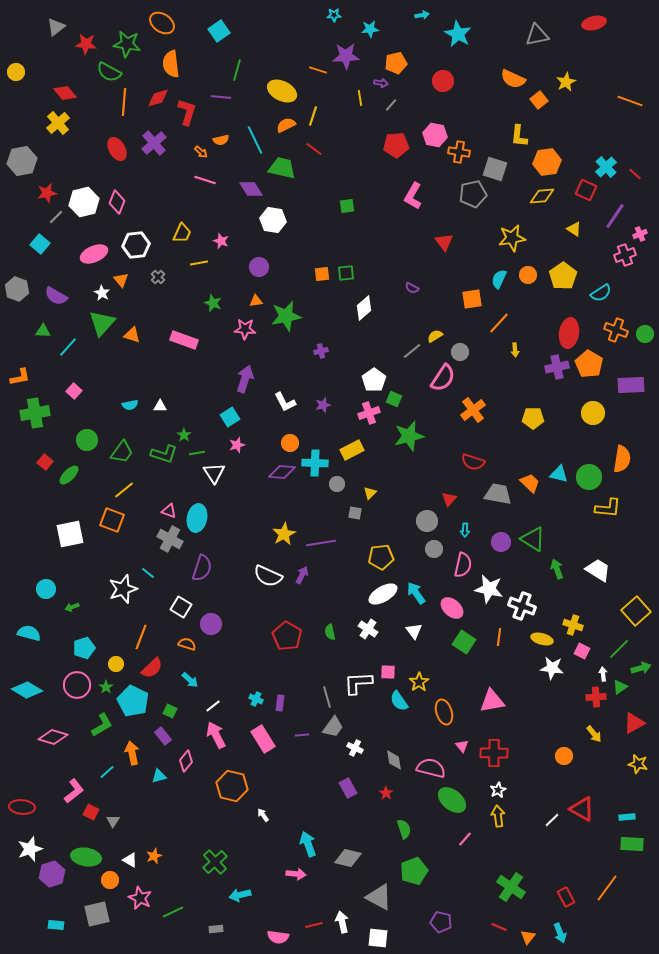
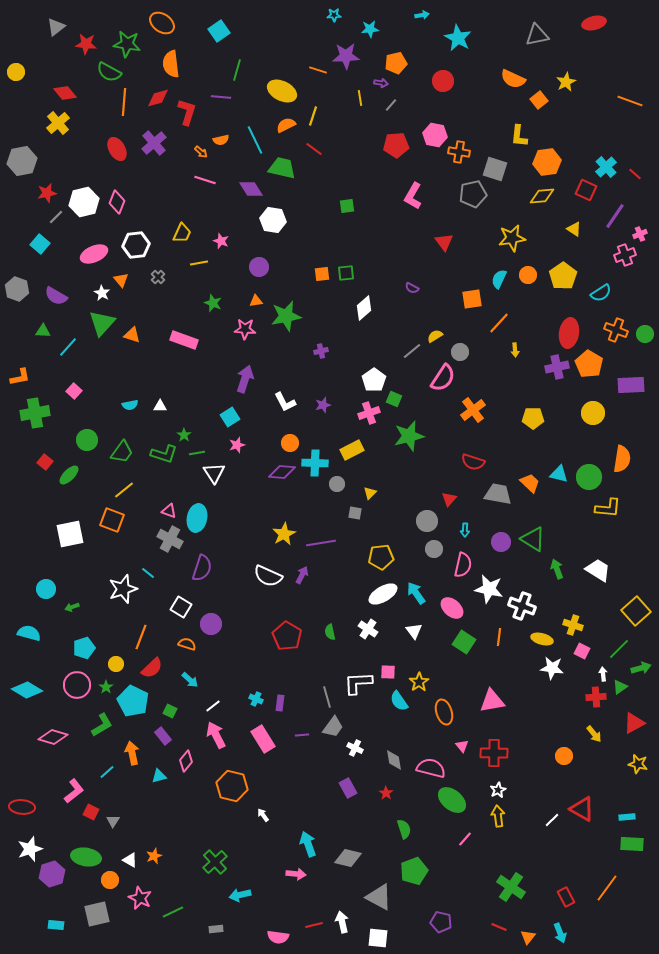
cyan star at (458, 34): moved 4 px down
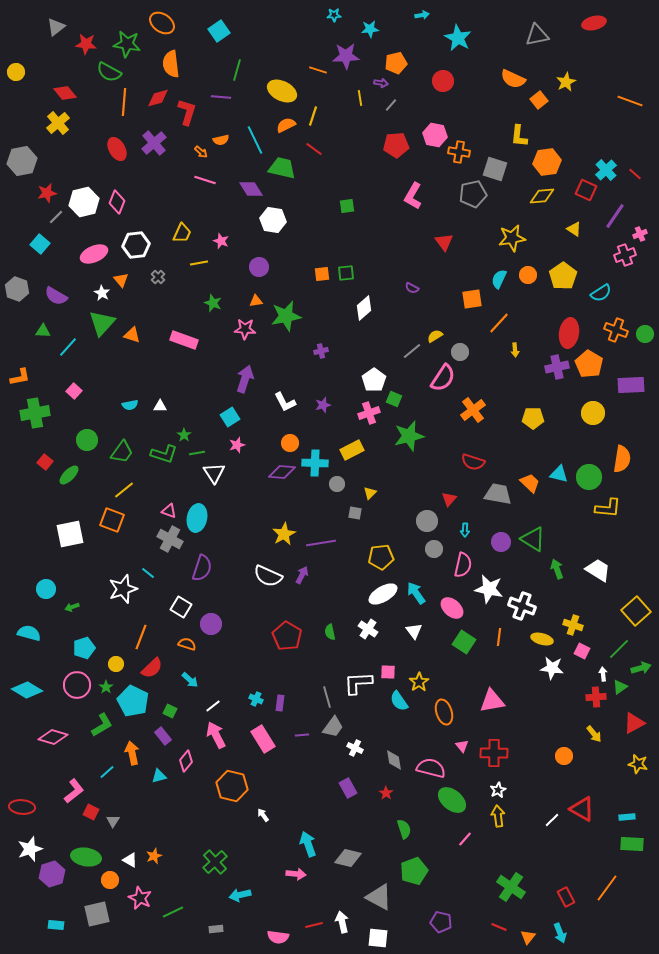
cyan cross at (606, 167): moved 3 px down
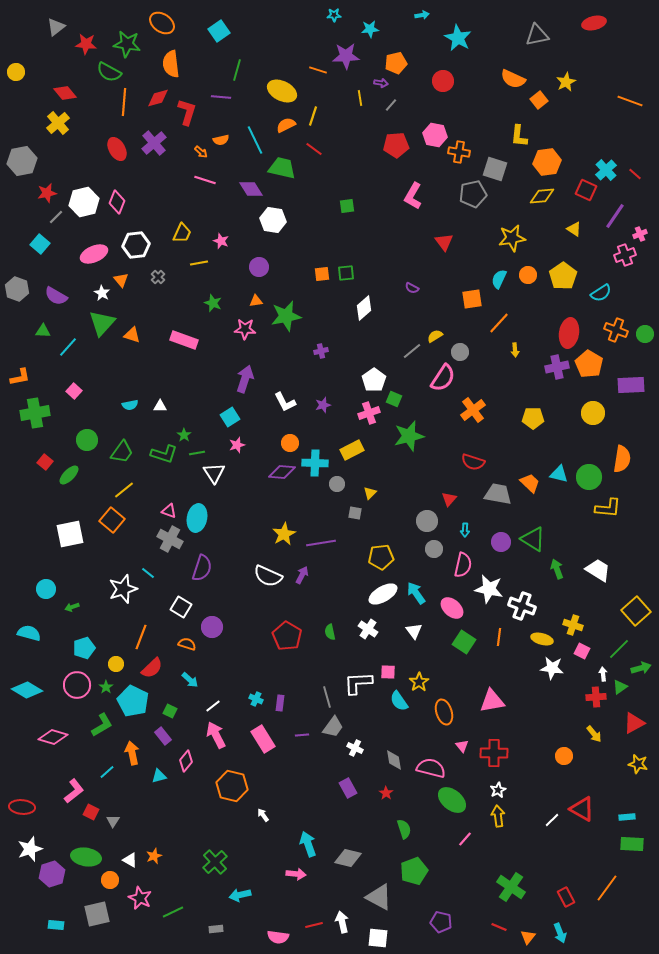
orange square at (112, 520): rotated 20 degrees clockwise
purple circle at (211, 624): moved 1 px right, 3 px down
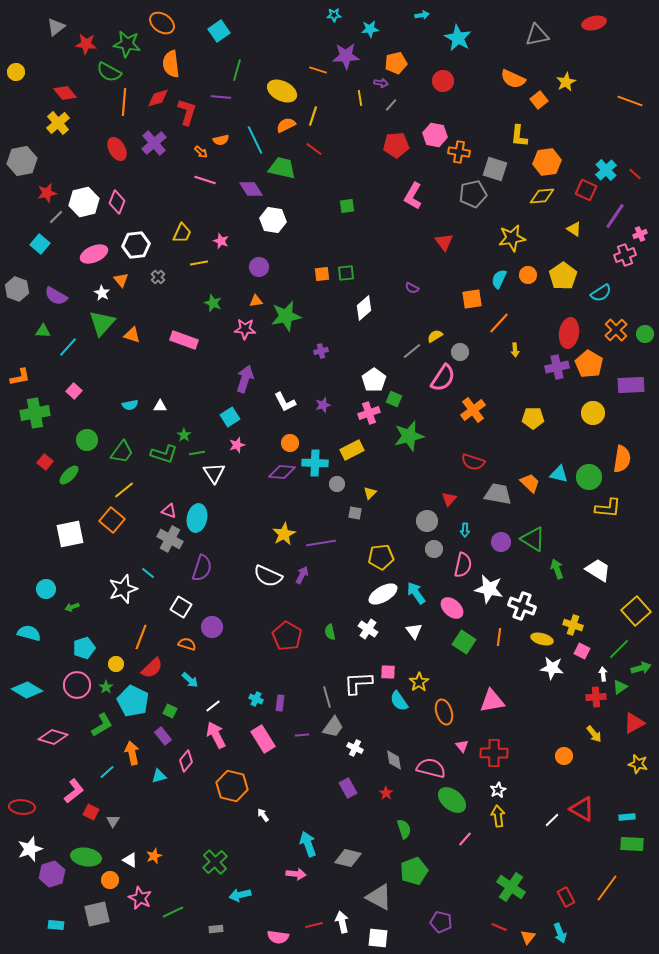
orange cross at (616, 330): rotated 25 degrees clockwise
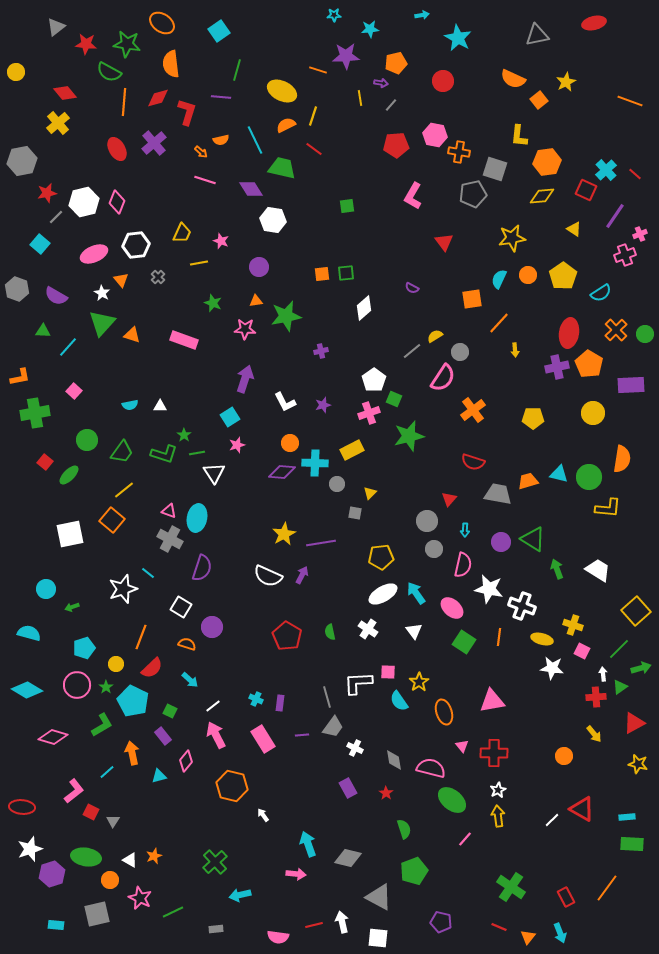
orange trapezoid at (530, 483): moved 2 px left, 2 px up; rotated 60 degrees counterclockwise
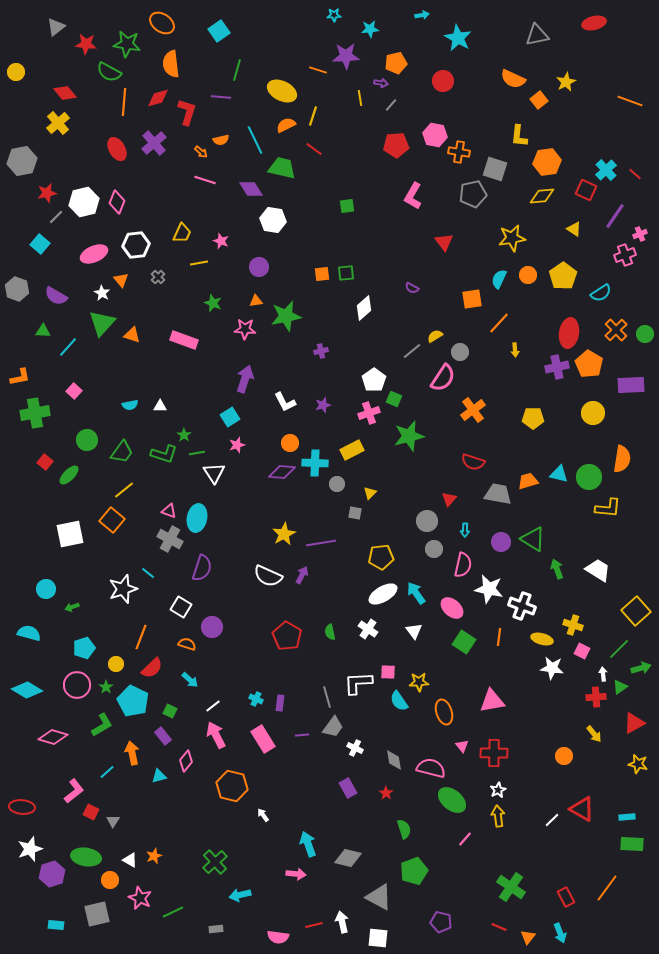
yellow star at (419, 682): rotated 30 degrees clockwise
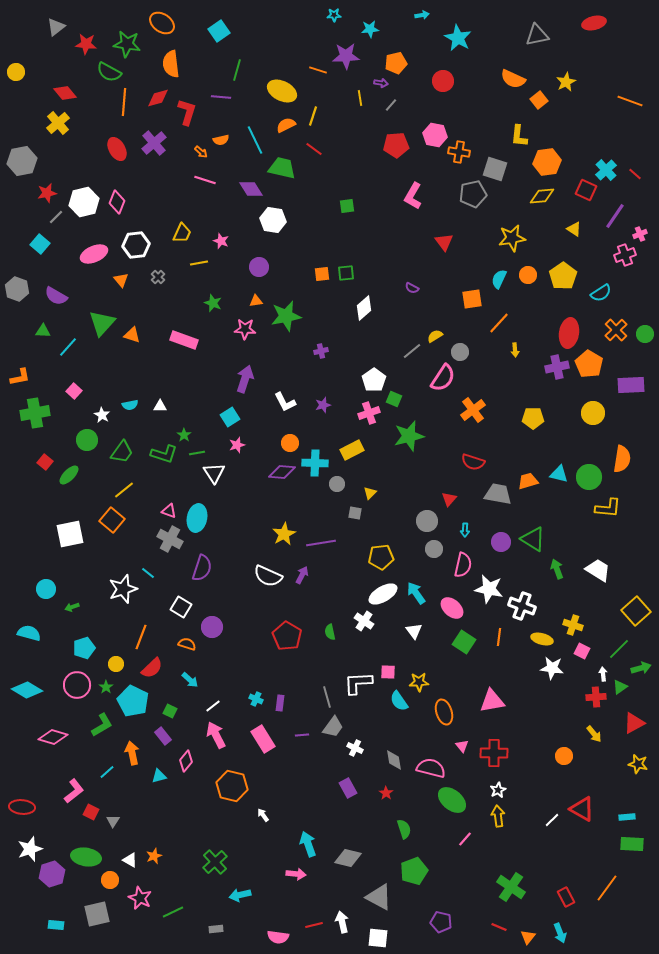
white star at (102, 293): moved 122 px down
white cross at (368, 629): moved 4 px left, 8 px up
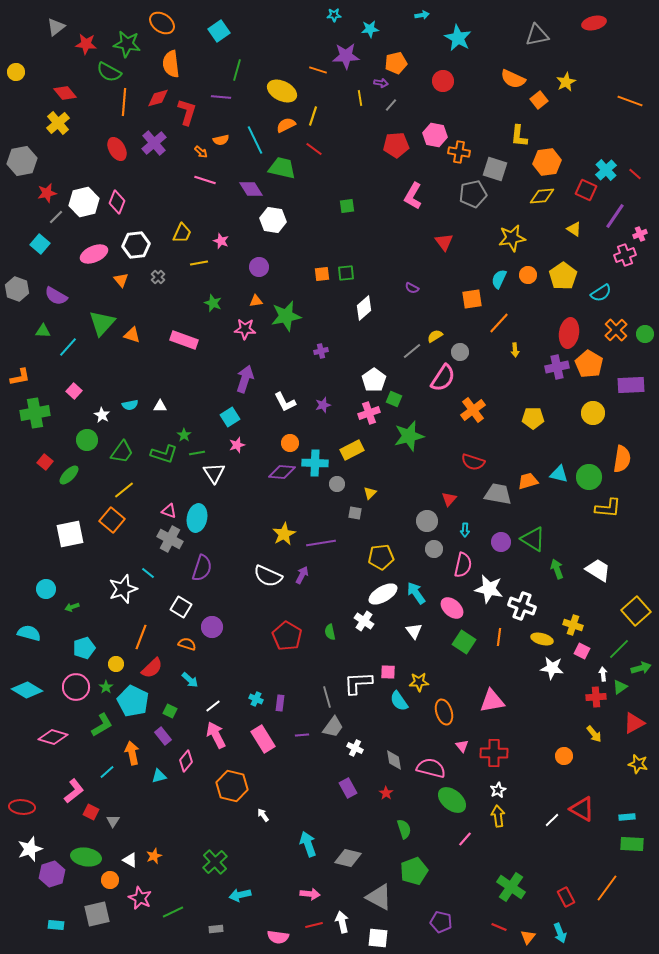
pink circle at (77, 685): moved 1 px left, 2 px down
pink arrow at (296, 874): moved 14 px right, 20 px down
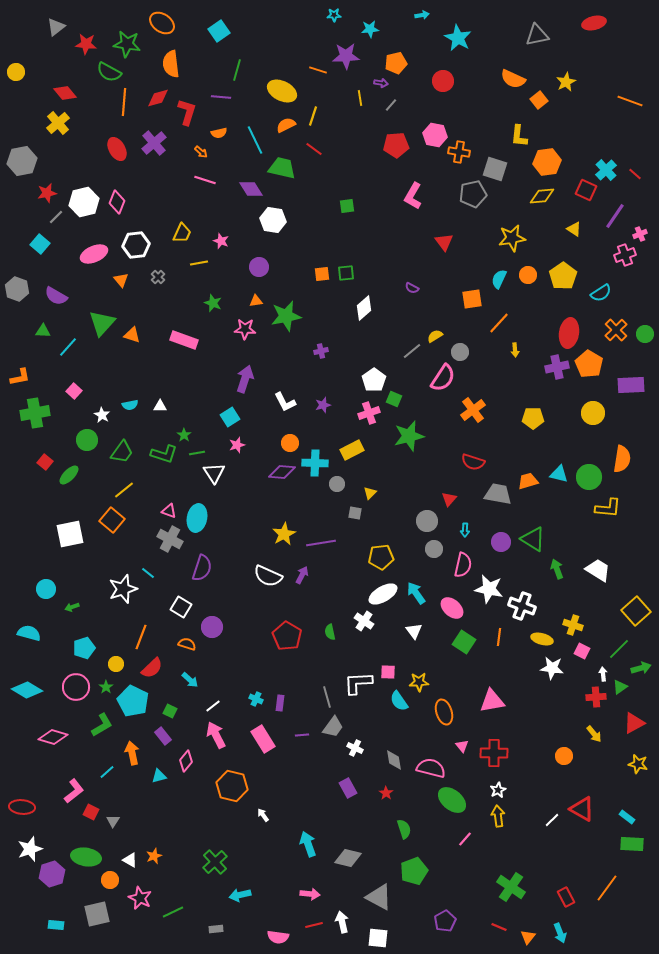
orange semicircle at (221, 140): moved 2 px left, 7 px up
cyan rectangle at (627, 817): rotated 42 degrees clockwise
purple pentagon at (441, 922): moved 4 px right, 1 px up; rotated 30 degrees clockwise
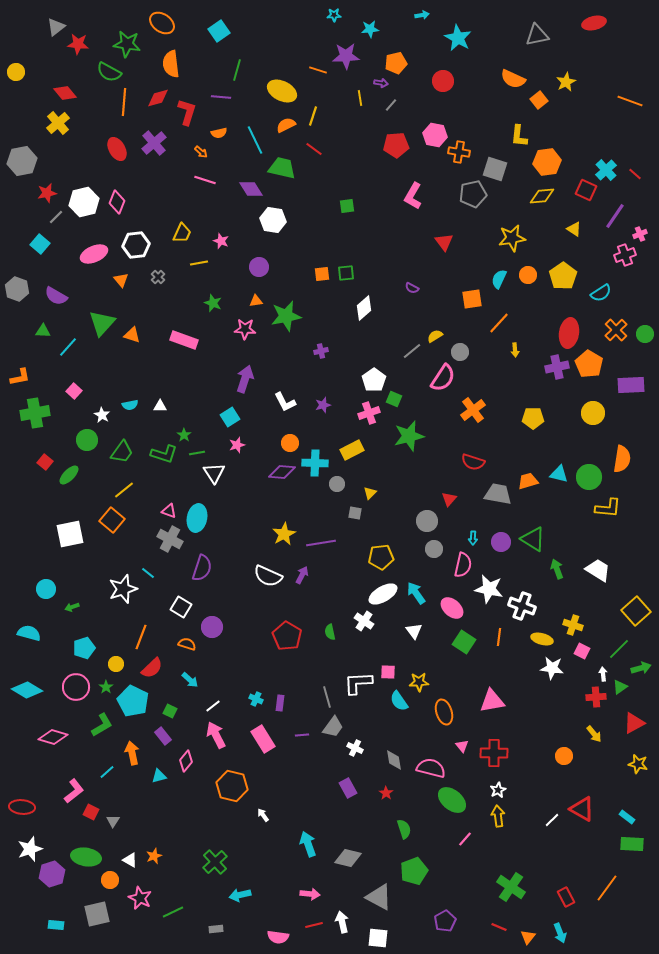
red star at (86, 44): moved 8 px left
cyan arrow at (465, 530): moved 8 px right, 8 px down
